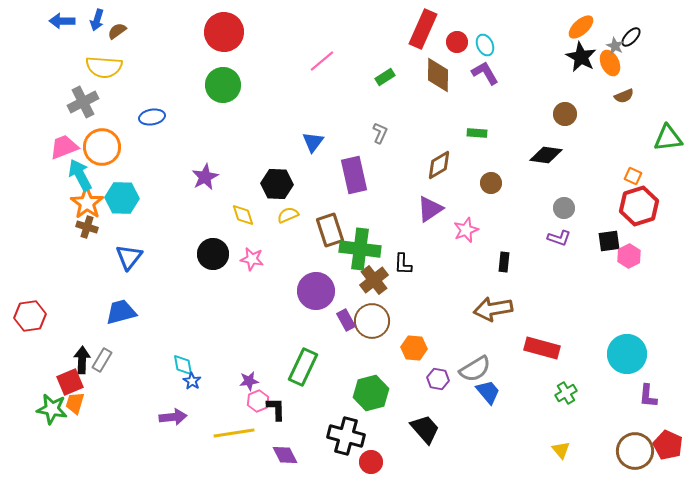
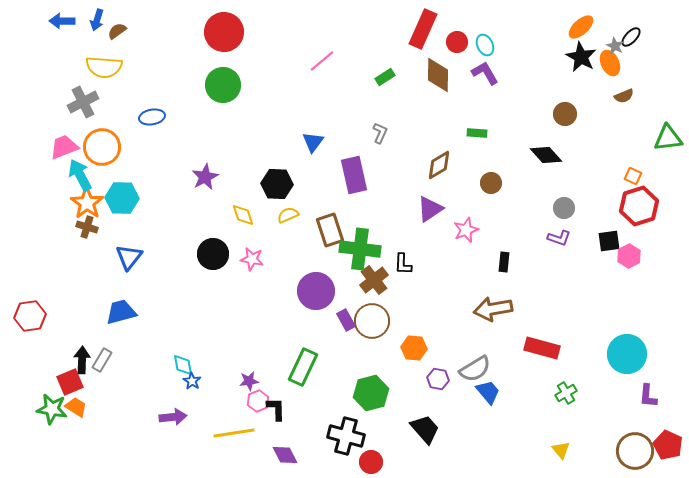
black diamond at (546, 155): rotated 40 degrees clockwise
orange trapezoid at (75, 403): moved 1 px right, 4 px down; rotated 105 degrees clockwise
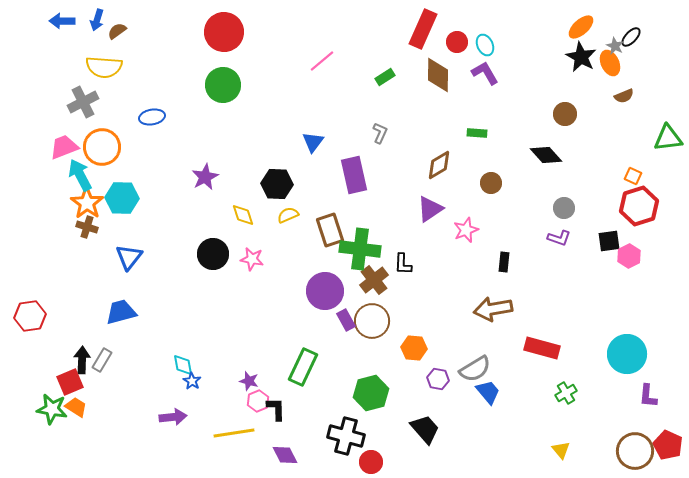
purple circle at (316, 291): moved 9 px right
purple star at (249, 381): rotated 24 degrees clockwise
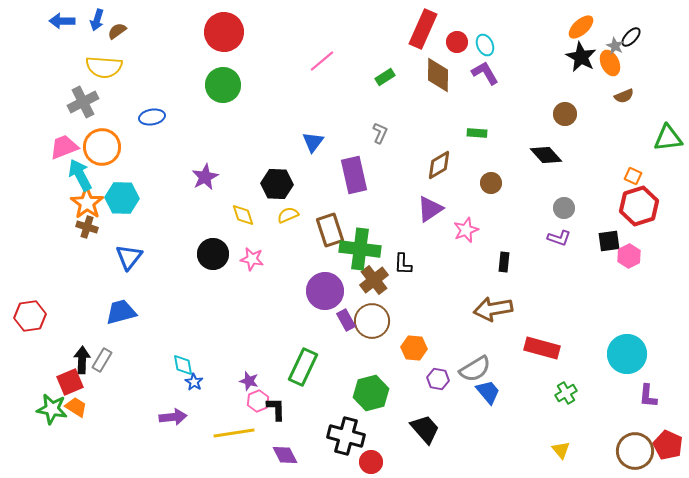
blue star at (192, 381): moved 2 px right, 1 px down
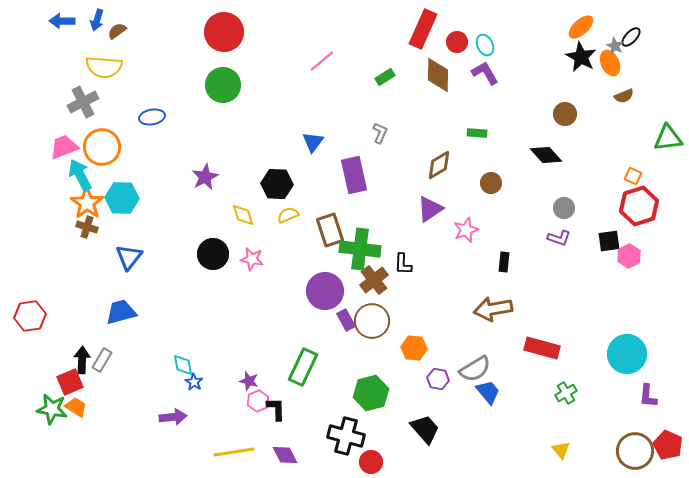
yellow line at (234, 433): moved 19 px down
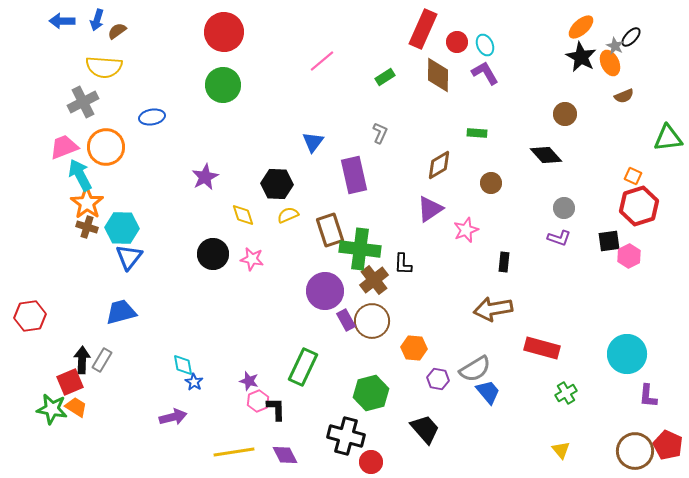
orange circle at (102, 147): moved 4 px right
cyan hexagon at (122, 198): moved 30 px down
purple arrow at (173, 417): rotated 8 degrees counterclockwise
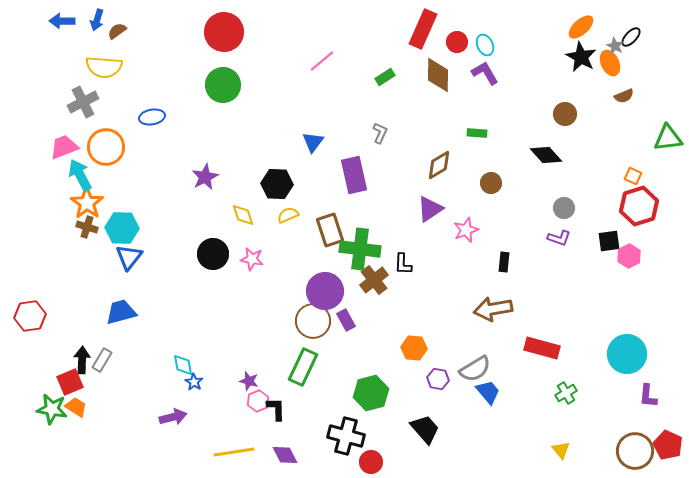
brown circle at (372, 321): moved 59 px left
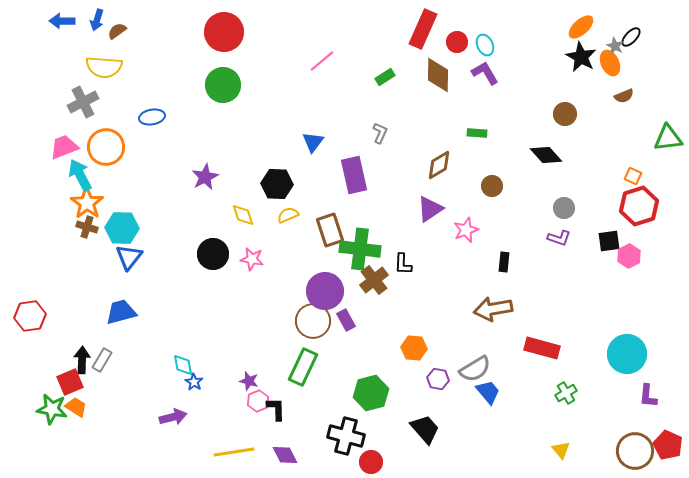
brown circle at (491, 183): moved 1 px right, 3 px down
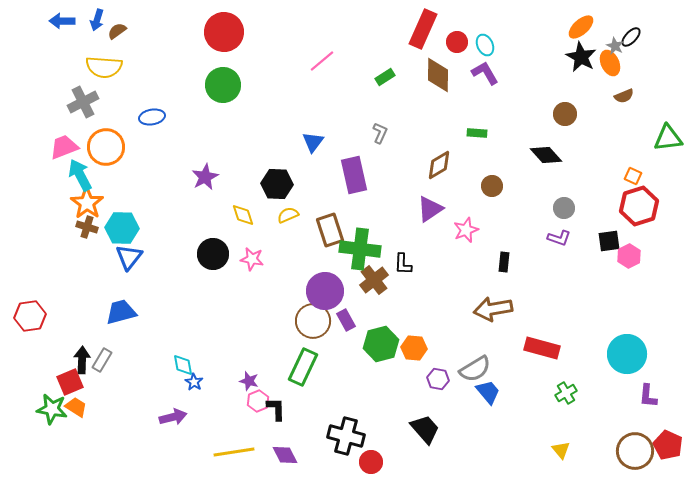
green hexagon at (371, 393): moved 10 px right, 49 px up
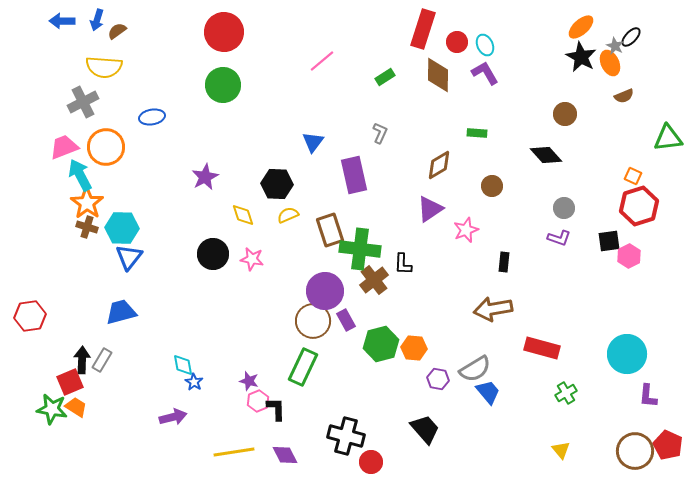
red rectangle at (423, 29): rotated 6 degrees counterclockwise
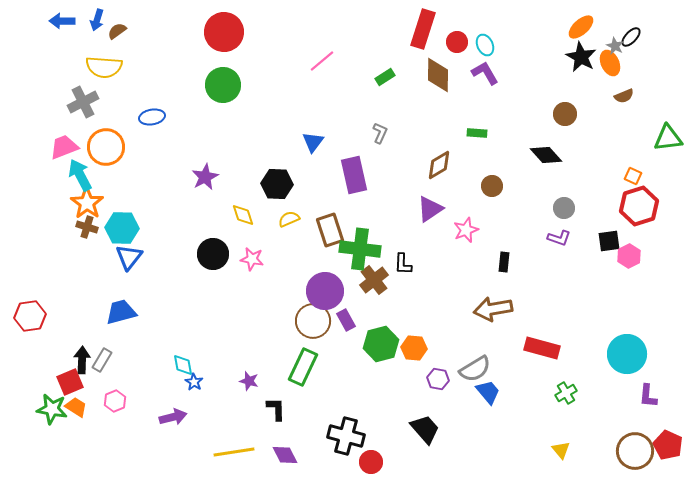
yellow semicircle at (288, 215): moved 1 px right, 4 px down
pink hexagon at (258, 401): moved 143 px left
